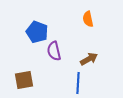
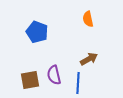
purple semicircle: moved 24 px down
brown square: moved 6 px right
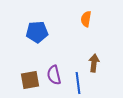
orange semicircle: moved 2 px left; rotated 21 degrees clockwise
blue pentagon: rotated 25 degrees counterclockwise
brown arrow: moved 5 px right, 4 px down; rotated 54 degrees counterclockwise
blue line: rotated 10 degrees counterclockwise
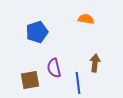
orange semicircle: rotated 91 degrees clockwise
blue pentagon: rotated 15 degrees counterclockwise
brown arrow: moved 1 px right
purple semicircle: moved 7 px up
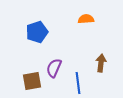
orange semicircle: rotated 14 degrees counterclockwise
brown arrow: moved 6 px right
purple semicircle: rotated 36 degrees clockwise
brown square: moved 2 px right, 1 px down
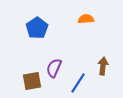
blue pentagon: moved 4 px up; rotated 15 degrees counterclockwise
brown arrow: moved 2 px right, 3 px down
blue line: rotated 40 degrees clockwise
